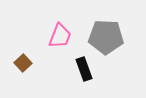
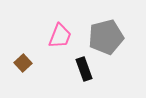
gray pentagon: rotated 16 degrees counterclockwise
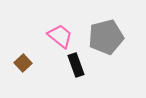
pink trapezoid: rotated 72 degrees counterclockwise
black rectangle: moved 8 px left, 4 px up
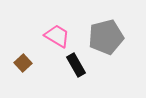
pink trapezoid: moved 3 px left; rotated 8 degrees counterclockwise
black rectangle: rotated 10 degrees counterclockwise
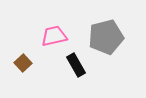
pink trapezoid: moved 3 px left; rotated 44 degrees counterclockwise
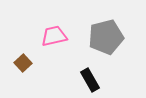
black rectangle: moved 14 px right, 15 px down
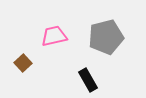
black rectangle: moved 2 px left
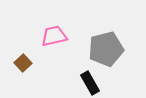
gray pentagon: moved 12 px down
black rectangle: moved 2 px right, 3 px down
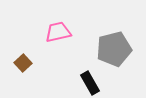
pink trapezoid: moved 4 px right, 4 px up
gray pentagon: moved 8 px right
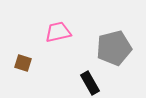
gray pentagon: moved 1 px up
brown square: rotated 30 degrees counterclockwise
